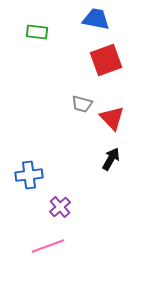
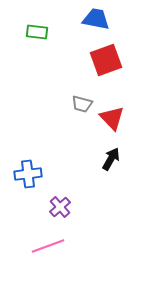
blue cross: moved 1 px left, 1 px up
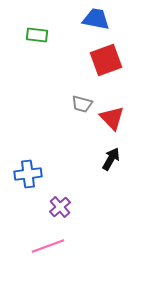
green rectangle: moved 3 px down
